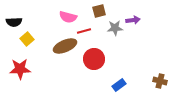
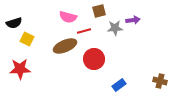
black semicircle: moved 1 px down; rotated 14 degrees counterclockwise
yellow square: rotated 24 degrees counterclockwise
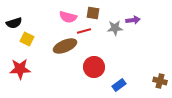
brown square: moved 6 px left, 2 px down; rotated 24 degrees clockwise
red circle: moved 8 px down
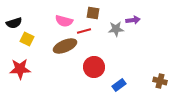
pink semicircle: moved 4 px left, 4 px down
gray star: moved 1 px right, 1 px down
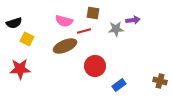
red circle: moved 1 px right, 1 px up
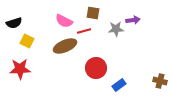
pink semicircle: rotated 12 degrees clockwise
yellow square: moved 2 px down
red circle: moved 1 px right, 2 px down
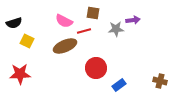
red star: moved 5 px down
